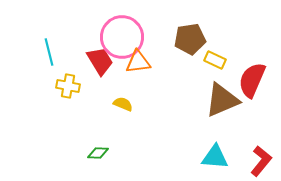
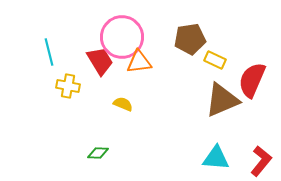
orange triangle: moved 1 px right
cyan triangle: moved 1 px right, 1 px down
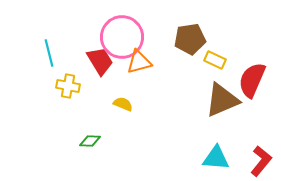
cyan line: moved 1 px down
orange triangle: rotated 8 degrees counterclockwise
green diamond: moved 8 px left, 12 px up
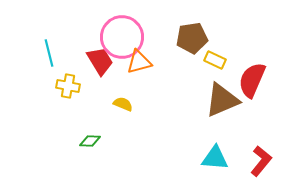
brown pentagon: moved 2 px right, 1 px up
cyan triangle: moved 1 px left
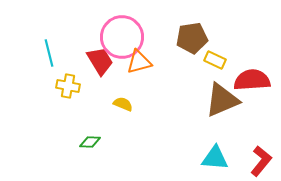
red semicircle: rotated 63 degrees clockwise
green diamond: moved 1 px down
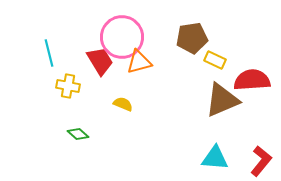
green diamond: moved 12 px left, 8 px up; rotated 40 degrees clockwise
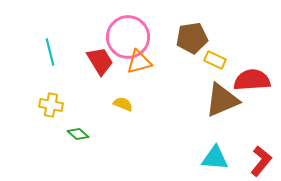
pink circle: moved 6 px right
cyan line: moved 1 px right, 1 px up
yellow cross: moved 17 px left, 19 px down
